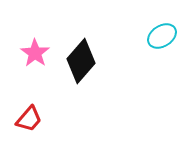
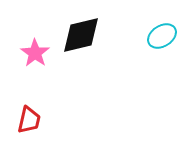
black diamond: moved 26 px up; rotated 36 degrees clockwise
red trapezoid: moved 1 px down; rotated 28 degrees counterclockwise
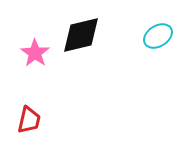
cyan ellipse: moved 4 px left
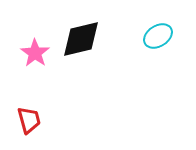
black diamond: moved 4 px down
red trapezoid: rotated 28 degrees counterclockwise
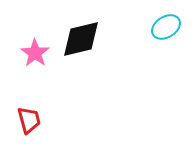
cyan ellipse: moved 8 px right, 9 px up
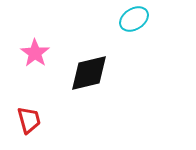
cyan ellipse: moved 32 px left, 8 px up
black diamond: moved 8 px right, 34 px down
